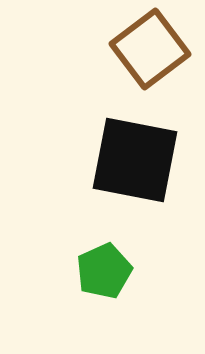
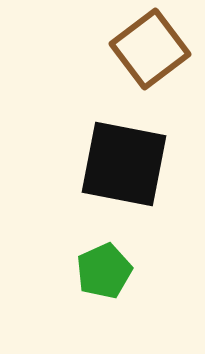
black square: moved 11 px left, 4 px down
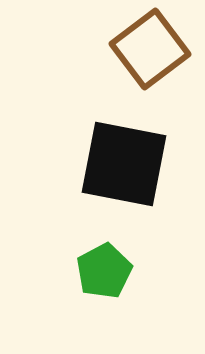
green pentagon: rotated 4 degrees counterclockwise
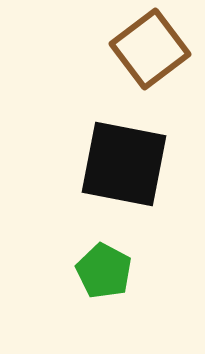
green pentagon: rotated 16 degrees counterclockwise
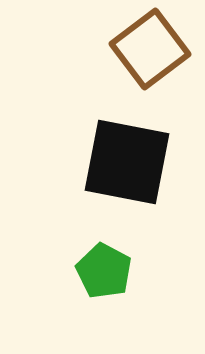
black square: moved 3 px right, 2 px up
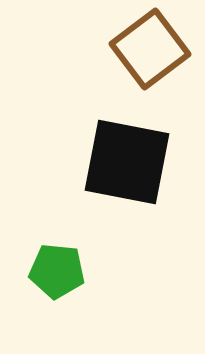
green pentagon: moved 47 px left; rotated 22 degrees counterclockwise
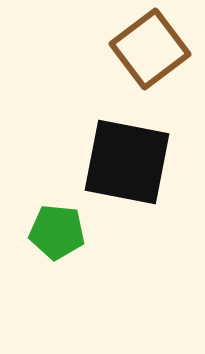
green pentagon: moved 39 px up
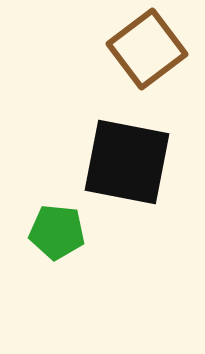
brown square: moved 3 px left
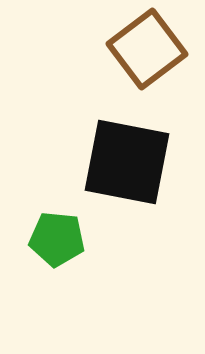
green pentagon: moved 7 px down
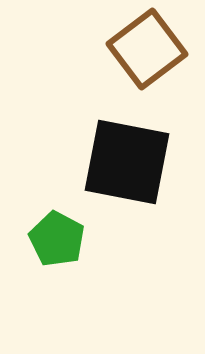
green pentagon: rotated 22 degrees clockwise
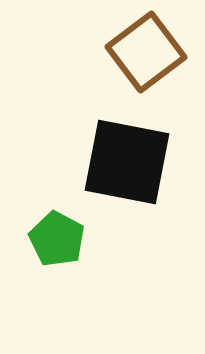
brown square: moved 1 px left, 3 px down
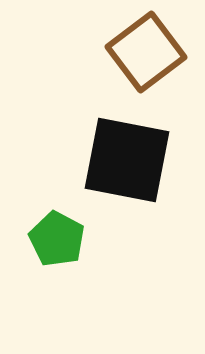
black square: moved 2 px up
